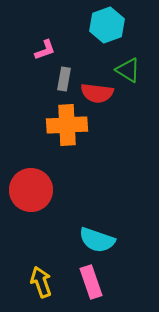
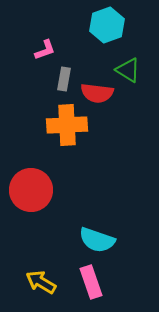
yellow arrow: rotated 40 degrees counterclockwise
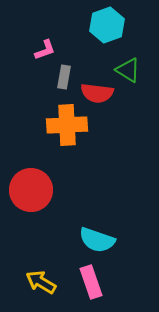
gray rectangle: moved 2 px up
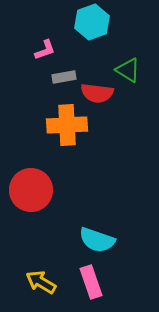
cyan hexagon: moved 15 px left, 3 px up
gray rectangle: rotated 70 degrees clockwise
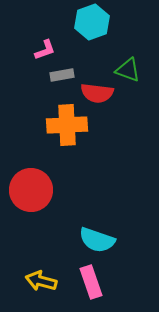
green triangle: rotated 12 degrees counterclockwise
gray rectangle: moved 2 px left, 2 px up
yellow arrow: moved 1 px up; rotated 16 degrees counterclockwise
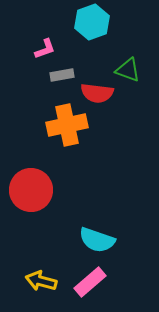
pink L-shape: moved 1 px up
orange cross: rotated 9 degrees counterclockwise
pink rectangle: moved 1 px left; rotated 68 degrees clockwise
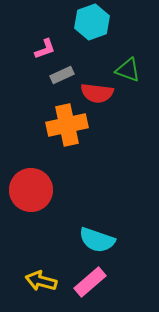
gray rectangle: rotated 15 degrees counterclockwise
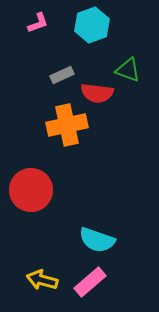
cyan hexagon: moved 3 px down
pink L-shape: moved 7 px left, 26 px up
yellow arrow: moved 1 px right, 1 px up
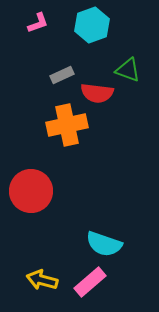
red circle: moved 1 px down
cyan semicircle: moved 7 px right, 4 px down
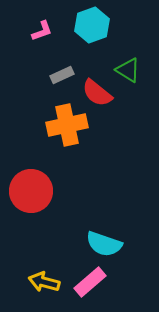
pink L-shape: moved 4 px right, 8 px down
green triangle: rotated 12 degrees clockwise
red semicircle: rotated 32 degrees clockwise
yellow arrow: moved 2 px right, 2 px down
